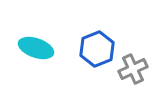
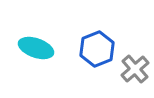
gray cross: moved 2 px right; rotated 16 degrees counterclockwise
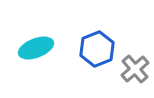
cyan ellipse: rotated 40 degrees counterclockwise
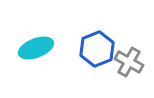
gray cross: moved 6 px left, 7 px up; rotated 20 degrees counterclockwise
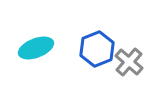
gray cross: rotated 12 degrees clockwise
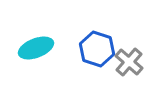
blue hexagon: rotated 20 degrees counterclockwise
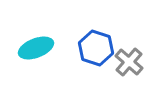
blue hexagon: moved 1 px left, 1 px up
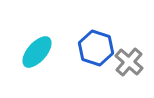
cyan ellipse: moved 1 px right, 4 px down; rotated 28 degrees counterclockwise
